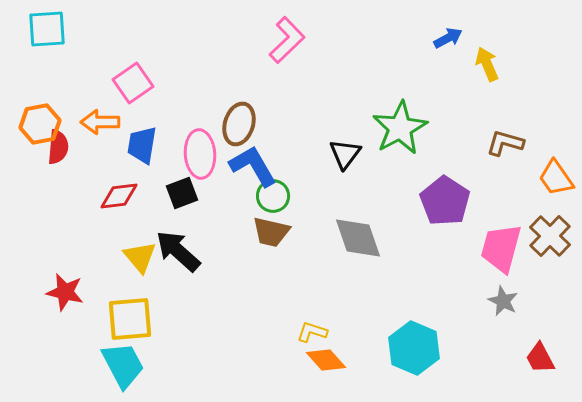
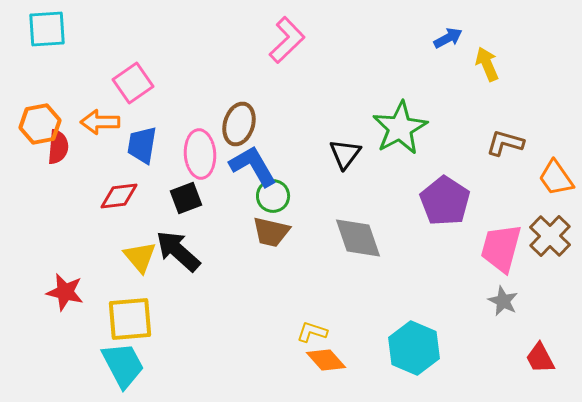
black square: moved 4 px right, 5 px down
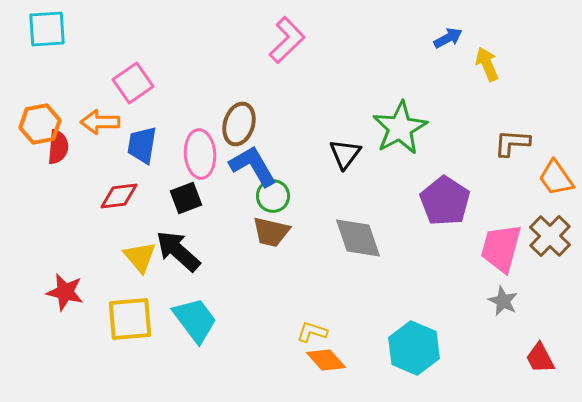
brown L-shape: moved 7 px right; rotated 12 degrees counterclockwise
cyan trapezoid: moved 72 px right, 45 px up; rotated 9 degrees counterclockwise
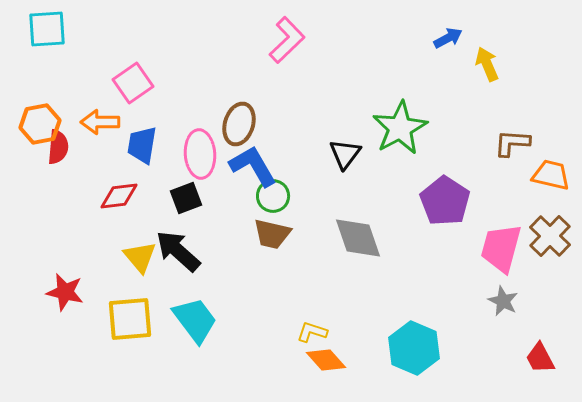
orange trapezoid: moved 5 px left, 3 px up; rotated 138 degrees clockwise
brown trapezoid: moved 1 px right, 2 px down
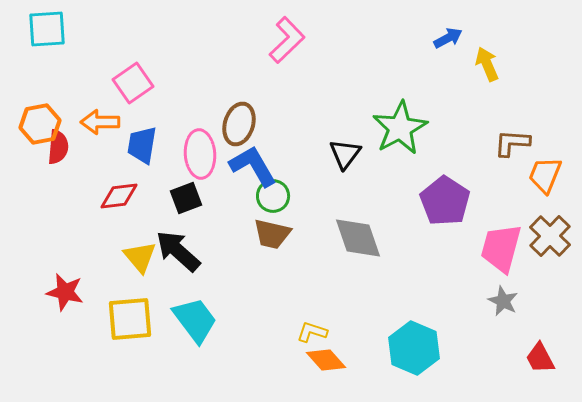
orange trapezoid: moved 6 px left; rotated 81 degrees counterclockwise
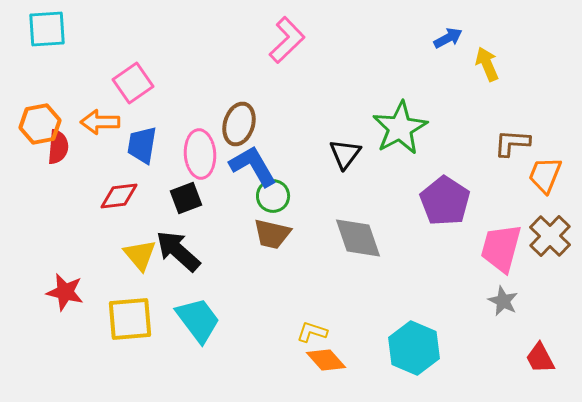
yellow triangle: moved 2 px up
cyan trapezoid: moved 3 px right
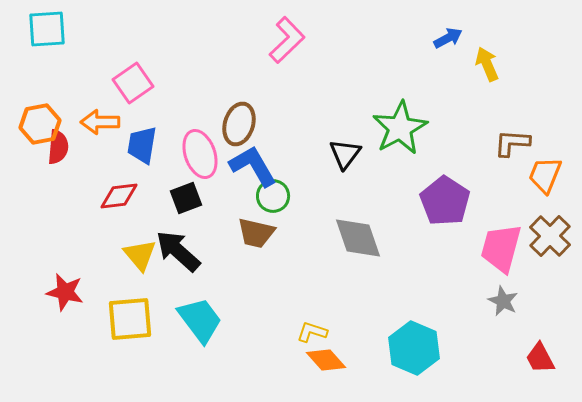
pink ellipse: rotated 15 degrees counterclockwise
brown trapezoid: moved 16 px left, 1 px up
cyan trapezoid: moved 2 px right
